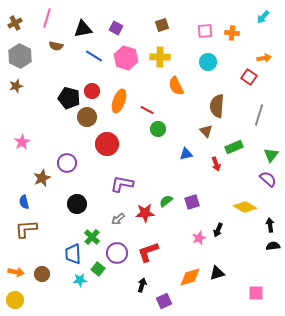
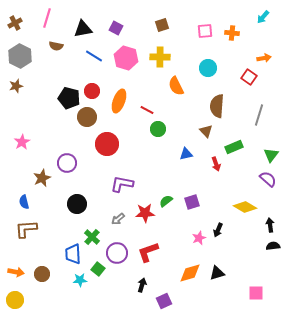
cyan circle at (208, 62): moved 6 px down
orange diamond at (190, 277): moved 4 px up
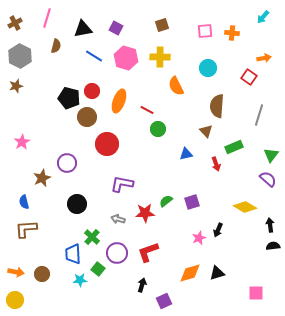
brown semicircle at (56, 46): rotated 88 degrees counterclockwise
gray arrow at (118, 219): rotated 56 degrees clockwise
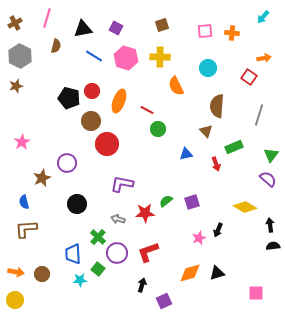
brown circle at (87, 117): moved 4 px right, 4 px down
green cross at (92, 237): moved 6 px right
